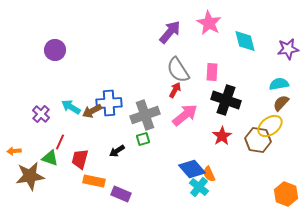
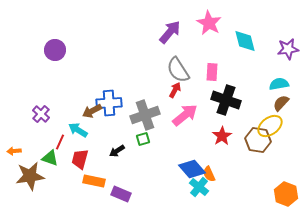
cyan arrow: moved 7 px right, 23 px down
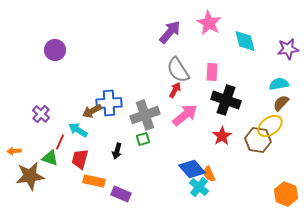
black arrow: rotated 42 degrees counterclockwise
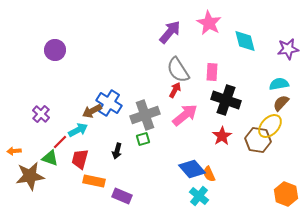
blue cross: rotated 35 degrees clockwise
yellow ellipse: rotated 10 degrees counterclockwise
cyan arrow: rotated 120 degrees clockwise
red line: rotated 21 degrees clockwise
cyan cross: moved 9 px down
purple rectangle: moved 1 px right, 2 px down
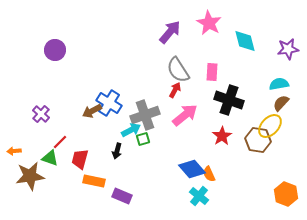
black cross: moved 3 px right
cyan arrow: moved 53 px right
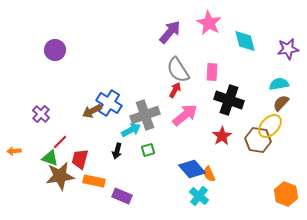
green square: moved 5 px right, 11 px down
brown star: moved 30 px right
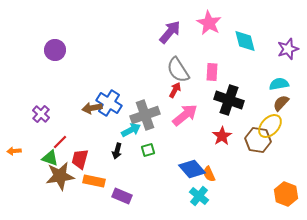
purple star: rotated 10 degrees counterclockwise
brown arrow: moved 3 px up; rotated 18 degrees clockwise
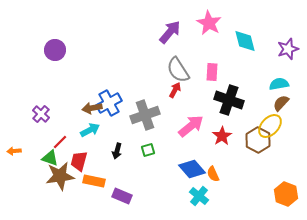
blue cross: rotated 30 degrees clockwise
pink arrow: moved 6 px right, 11 px down
cyan arrow: moved 41 px left
brown hexagon: rotated 20 degrees clockwise
red trapezoid: moved 1 px left, 2 px down
orange semicircle: moved 4 px right
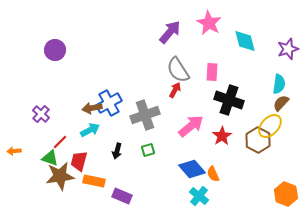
cyan semicircle: rotated 108 degrees clockwise
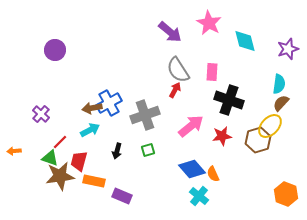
purple arrow: rotated 90 degrees clockwise
red star: rotated 24 degrees clockwise
brown hexagon: rotated 15 degrees clockwise
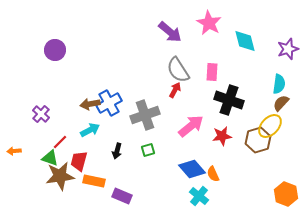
brown arrow: moved 2 px left, 4 px up
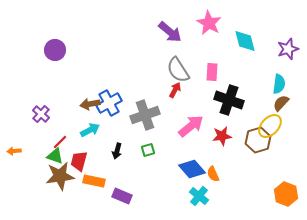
green triangle: moved 5 px right, 2 px up
